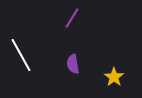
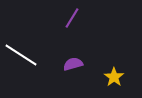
white line: rotated 28 degrees counterclockwise
purple semicircle: rotated 84 degrees clockwise
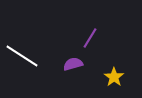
purple line: moved 18 px right, 20 px down
white line: moved 1 px right, 1 px down
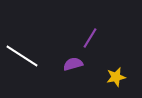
yellow star: moved 2 px right; rotated 24 degrees clockwise
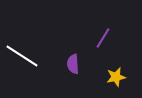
purple line: moved 13 px right
purple semicircle: rotated 78 degrees counterclockwise
